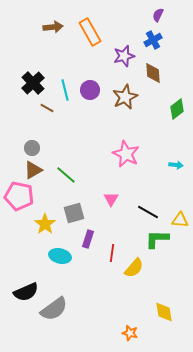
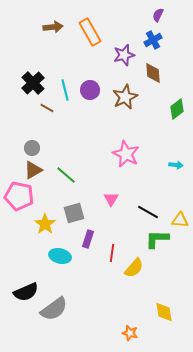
purple star: moved 1 px up
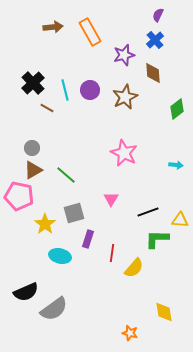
blue cross: moved 2 px right; rotated 12 degrees counterclockwise
pink star: moved 2 px left, 1 px up
black line: rotated 50 degrees counterclockwise
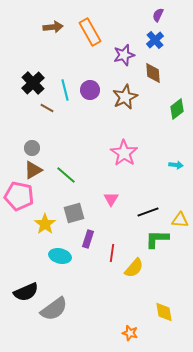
pink star: rotated 8 degrees clockwise
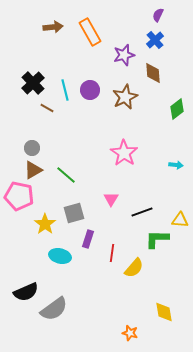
black line: moved 6 px left
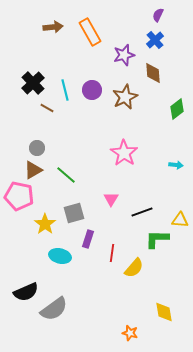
purple circle: moved 2 px right
gray circle: moved 5 px right
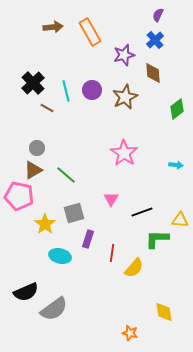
cyan line: moved 1 px right, 1 px down
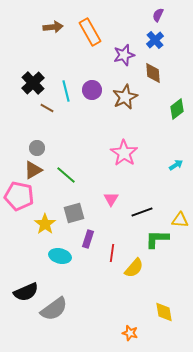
cyan arrow: rotated 40 degrees counterclockwise
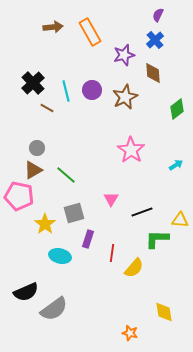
pink star: moved 7 px right, 3 px up
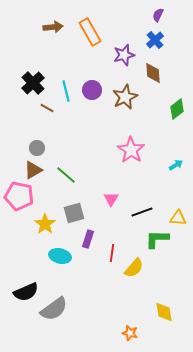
yellow triangle: moved 2 px left, 2 px up
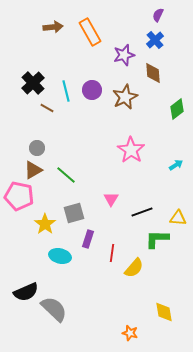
gray semicircle: rotated 100 degrees counterclockwise
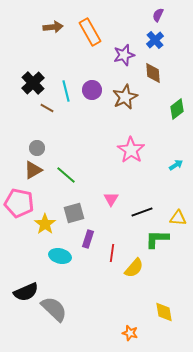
pink pentagon: moved 7 px down
